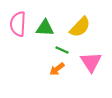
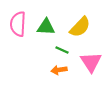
green triangle: moved 1 px right, 1 px up
orange arrow: moved 2 px right, 1 px down; rotated 28 degrees clockwise
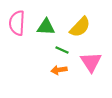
pink semicircle: moved 1 px left, 1 px up
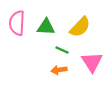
pink triangle: moved 1 px right
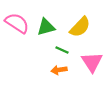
pink semicircle: rotated 120 degrees clockwise
green triangle: rotated 18 degrees counterclockwise
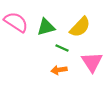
pink semicircle: moved 1 px left, 1 px up
green line: moved 2 px up
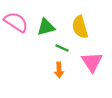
yellow semicircle: rotated 120 degrees clockwise
orange arrow: rotated 84 degrees counterclockwise
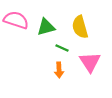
pink semicircle: moved 2 px up; rotated 15 degrees counterclockwise
pink triangle: moved 2 px left
